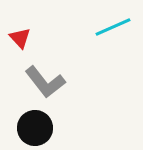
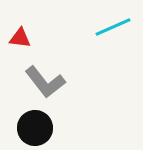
red triangle: rotated 40 degrees counterclockwise
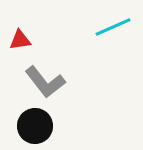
red triangle: moved 2 px down; rotated 15 degrees counterclockwise
black circle: moved 2 px up
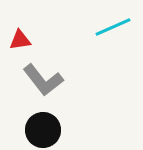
gray L-shape: moved 2 px left, 2 px up
black circle: moved 8 px right, 4 px down
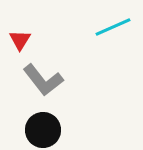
red triangle: rotated 50 degrees counterclockwise
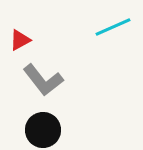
red triangle: rotated 30 degrees clockwise
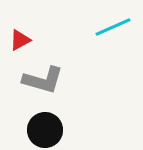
gray L-shape: rotated 36 degrees counterclockwise
black circle: moved 2 px right
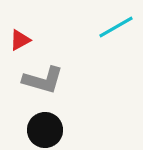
cyan line: moved 3 px right; rotated 6 degrees counterclockwise
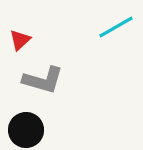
red triangle: rotated 15 degrees counterclockwise
black circle: moved 19 px left
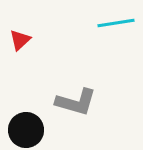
cyan line: moved 4 px up; rotated 21 degrees clockwise
gray L-shape: moved 33 px right, 22 px down
